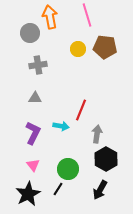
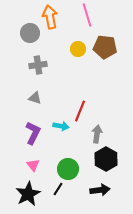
gray triangle: rotated 16 degrees clockwise
red line: moved 1 px left, 1 px down
black arrow: rotated 126 degrees counterclockwise
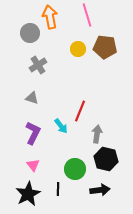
gray cross: rotated 24 degrees counterclockwise
gray triangle: moved 3 px left
cyan arrow: rotated 42 degrees clockwise
black hexagon: rotated 15 degrees counterclockwise
green circle: moved 7 px right
black line: rotated 32 degrees counterclockwise
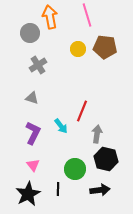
red line: moved 2 px right
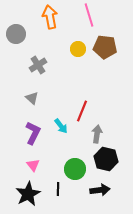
pink line: moved 2 px right
gray circle: moved 14 px left, 1 px down
gray triangle: rotated 24 degrees clockwise
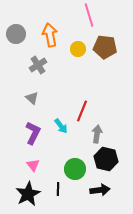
orange arrow: moved 18 px down
